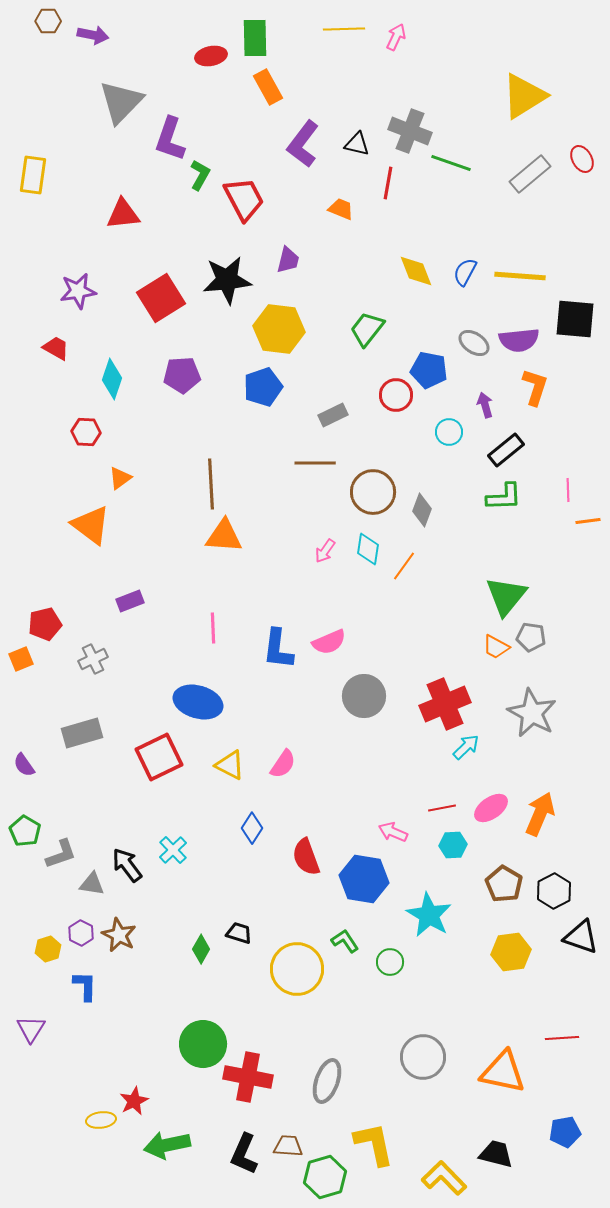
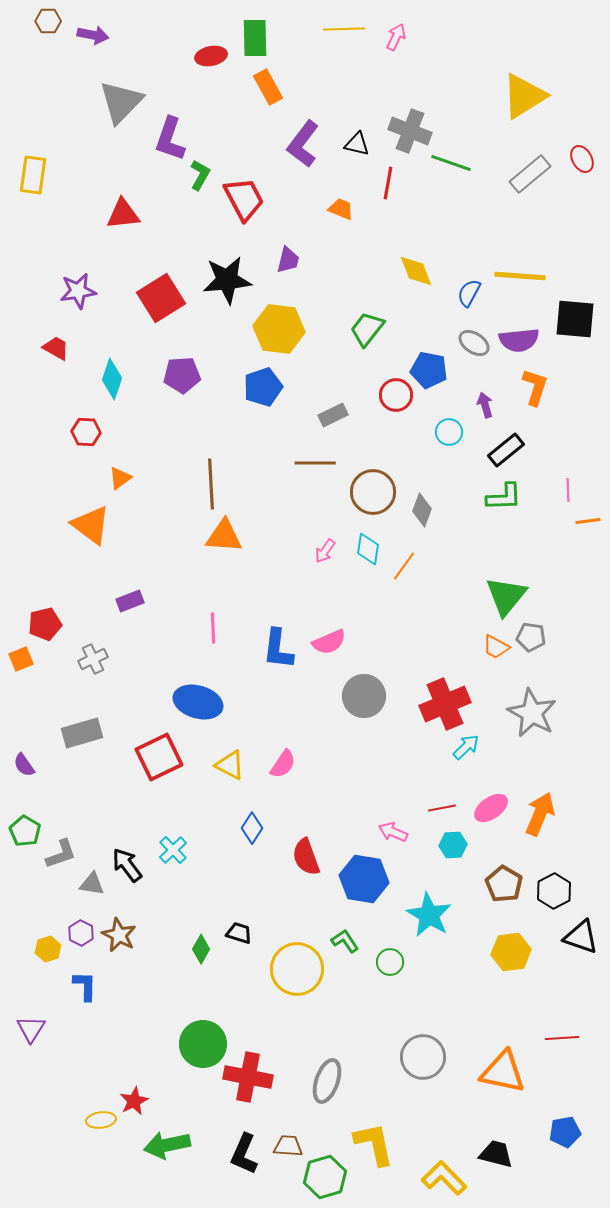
blue semicircle at (465, 272): moved 4 px right, 21 px down
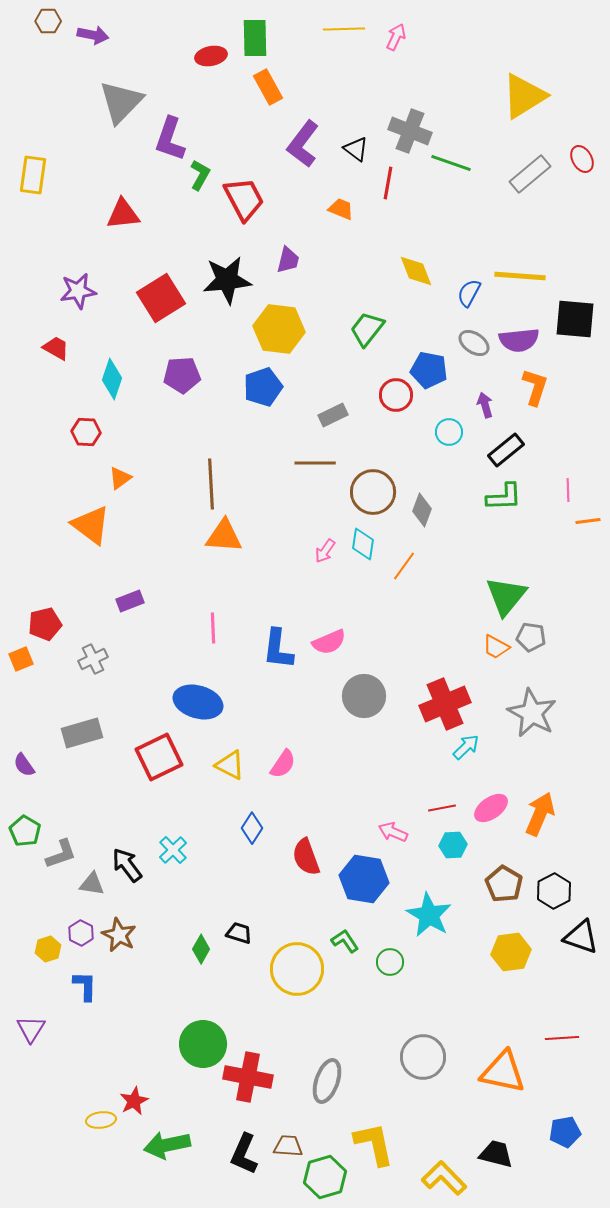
black triangle at (357, 144): moved 1 px left, 5 px down; rotated 24 degrees clockwise
cyan diamond at (368, 549): moved 5 px left, 5 px up
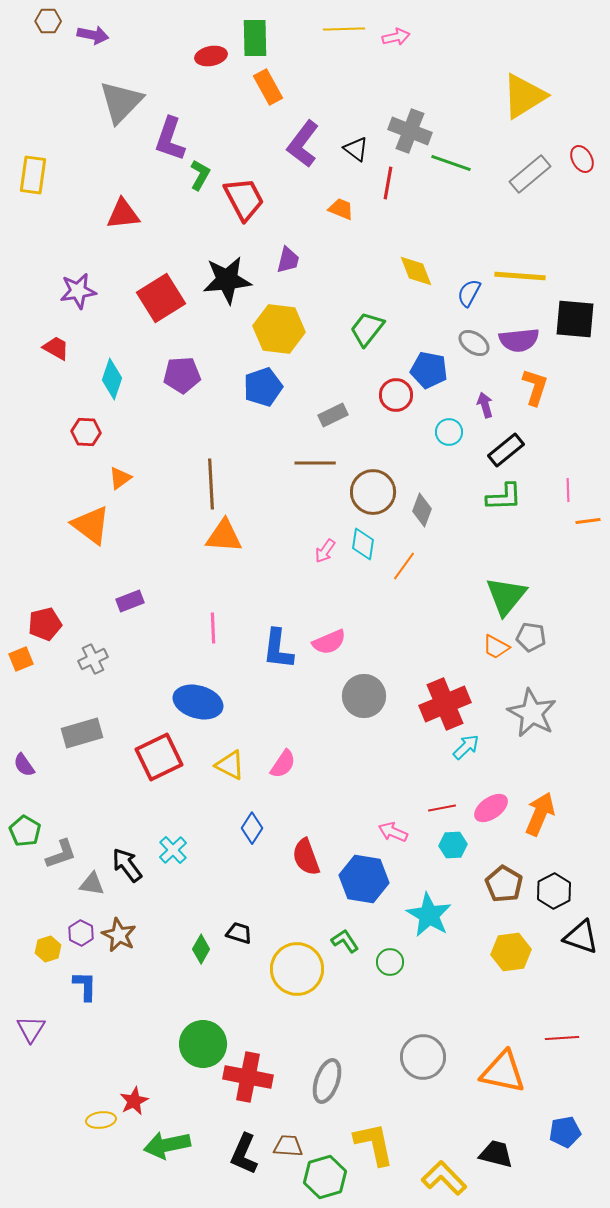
pink arrow at (396, 37): rotated 52 degrees clockwise
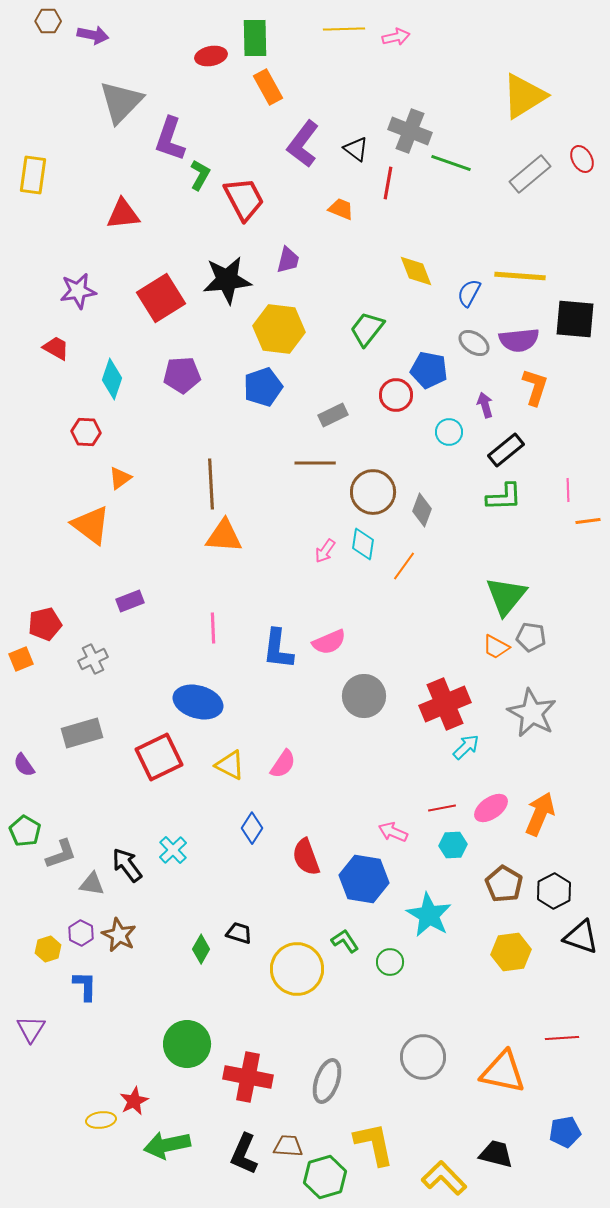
green circle at (203, 1044): moved 16 px left
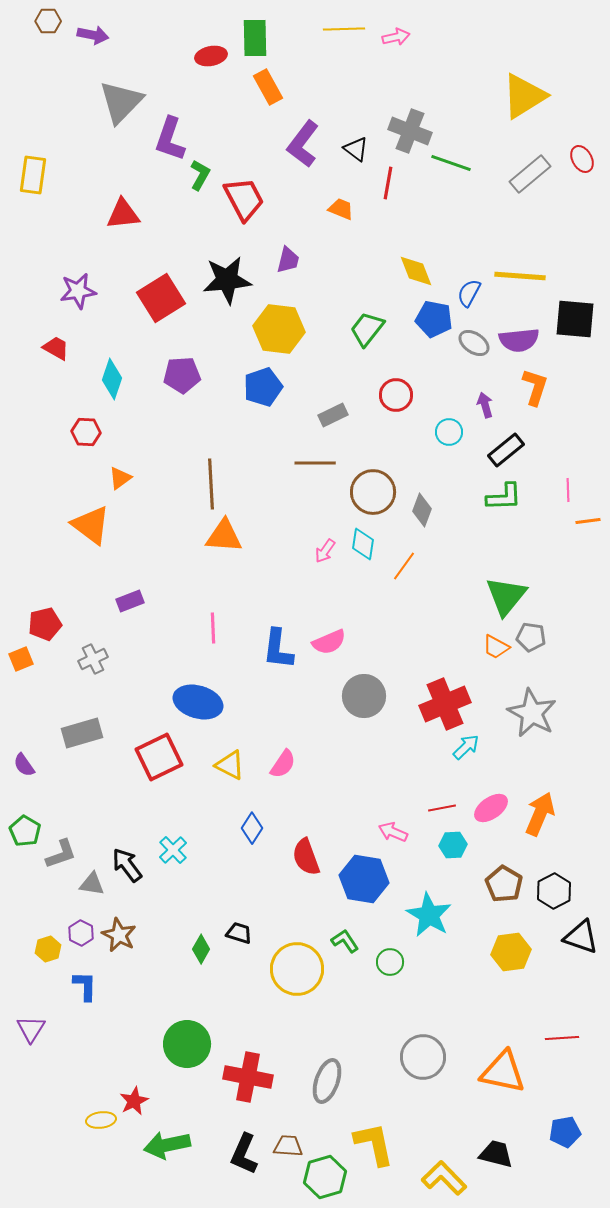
blue pentagon at (429, 370): moved 5 px right, 51 px up
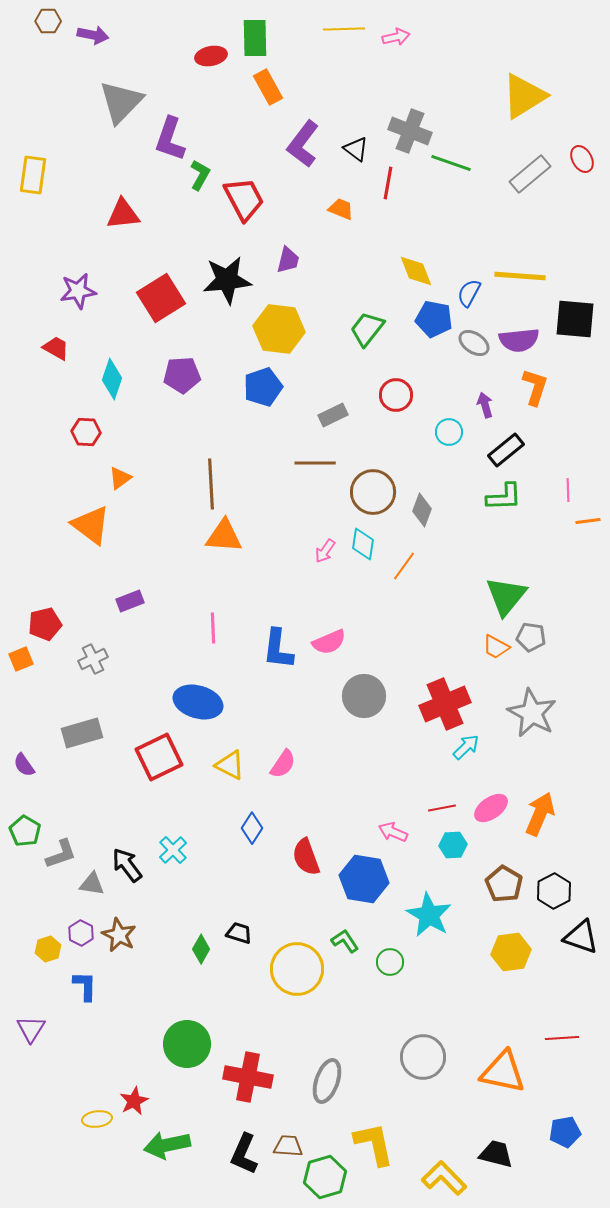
yellow ellipse at (101, 1120): moved 4 px left, 1 px up
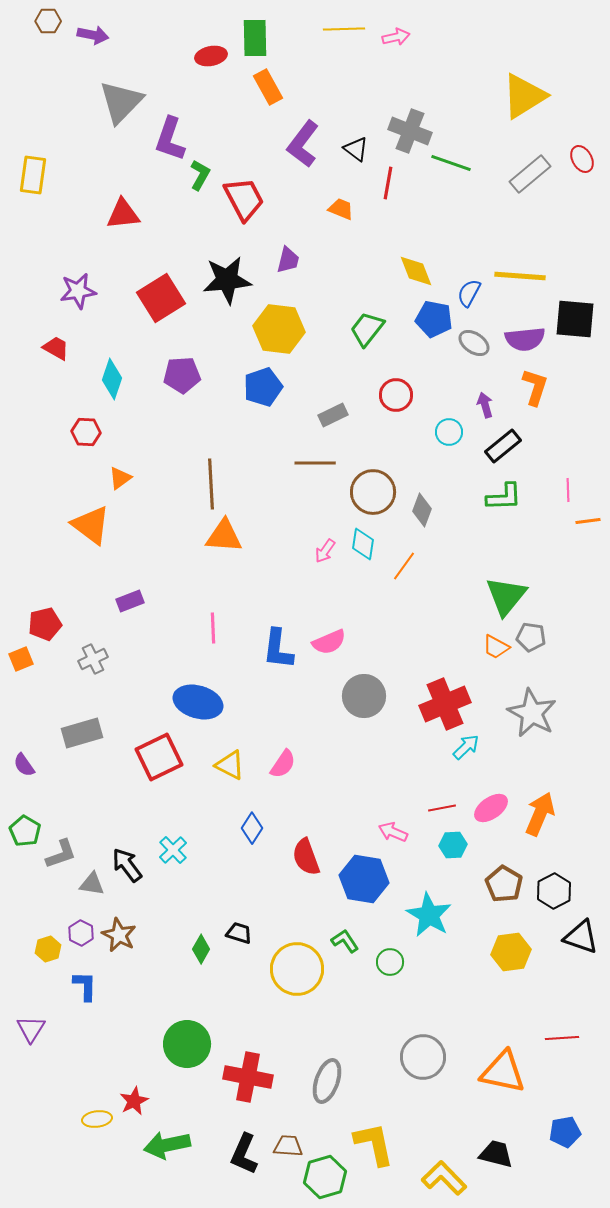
purple semicircle at (519, 340): moved 6 px right, 1 px up
black rectangle at (506, 450): moved 3 px left, 4 px up
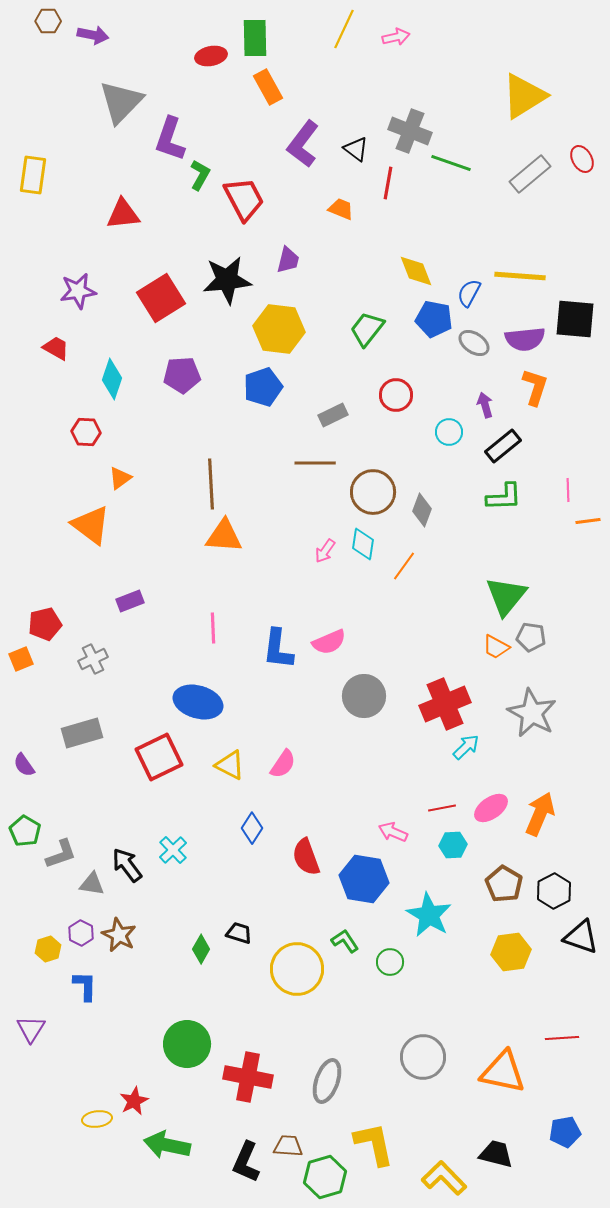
yellow line at (344, 29): rotated 63 degrees counterclockwise
green arrow at (167, 1145): rotated 24 degrees clockwise
black L-shape at (244, 1154): moved 2 px right, 8 px down
